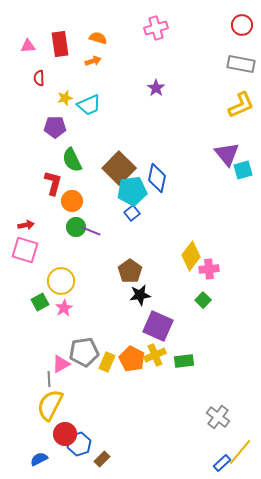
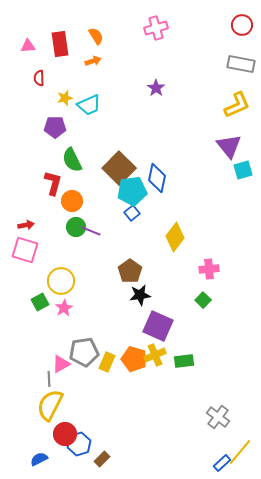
orange semicircle at (98, 38): moved 2 px left, 2 px up; rotated 42 degrees clockwise
yellow L-shape at (241, 105): moved 4 px left
purple triangle at (227, 154): moved 2 px right, 8 px up
yellow diamond at (191, 256): moved 16 px left, 19 px up
orange pentagon at (132, 359): moved 2 px right; rotated 10 degrees counterclockwise
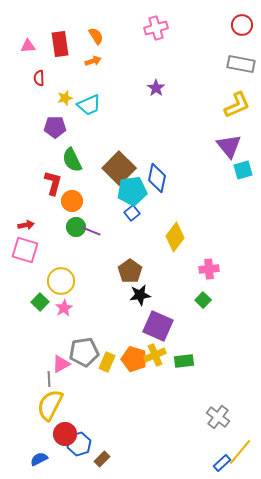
green square at (40, 302): rotated 18 degrees counterclockwise
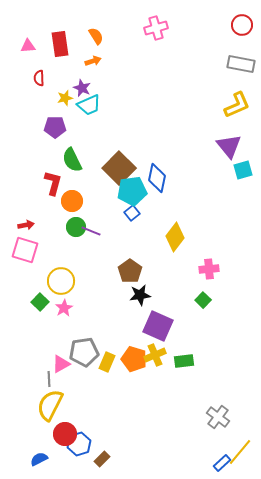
purple star at (156, 88): moved 74 px left; rotated 12 degrees counterclockwise
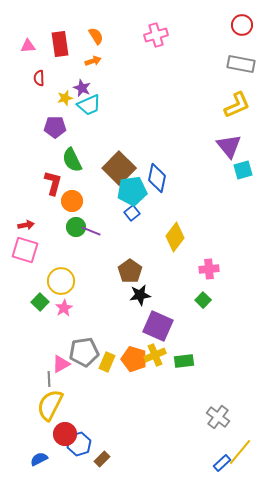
pink cross at (156, 28): moved 7 px down
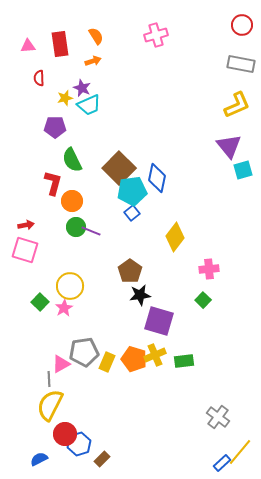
yellow circle at (61, 281): moved 9 px right, 5 px down
purple square at (158, 326): moved 1 px right, 5 px up; rotated 8 degrees counterclockwise
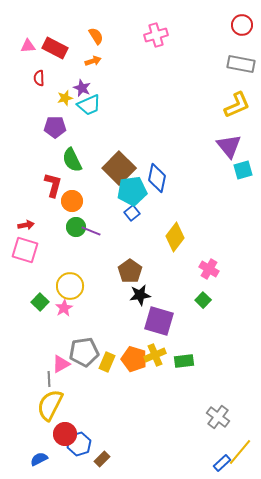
red rectangle at (60, 44): moved 5 px left, 4 px down; rotated 55 degrees counterclockwise
red L-shape at (53, 183): moved 2 px down
pink cross at (209, 269): rotated 36 degrees clockwise
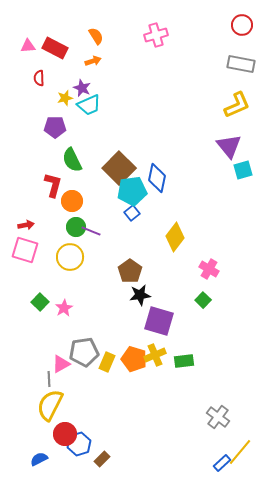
yellow circle at (70, 286): moved 29 px up
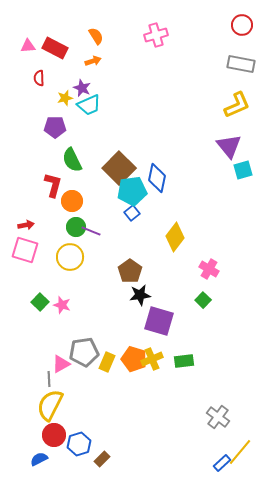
pink star at (64, 308): moved 2 px left, 3 px up; rotated 24 degrees counterclockwise
yellow cross at (155, 355): moved 3 px left, 4 px down
red circle at (65, 434): moved 11 px left, 1 px down
